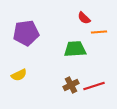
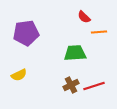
red semicircle: moved 1 px up
green trapezoid: moved 4 px down
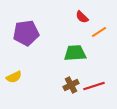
red semicircle: moved 2 px left
orange line: rotated 28 degrees counterclockwise
yellow semicircle: moved 5 px left, 2 px down
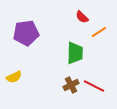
green trapezoid: rotated 95 degrees clockwise
red line: rotated 45 degrees clockwise
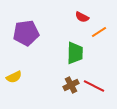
red semicircle: rotated 16 degrees counterclockwise
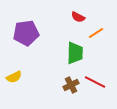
red semicircle: moved 4 px left
orange line: moved 3 px left, 1 px down
red line: moved 1 px right, 4 px up
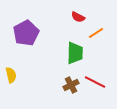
purple pentagon: rotated 20 degrees counterclockwise
yellow semicircle: moved 3 px left, 2 px up; rotated 77 degrees counterclockwise
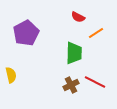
green trapezoid: moved 1 px left
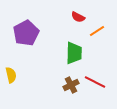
orange line: moved 1 px right, 2 px up
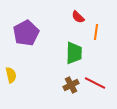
red semicircle: rotated 16 degrees clockwise
orange line: moved 1 px left, 1 px down; rotated 49 degrees counterclockwise
red line: moved 1 px down
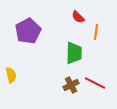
purple pentagon: moved 2 px right, 2 px up
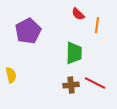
red semicircle: moved 3 px up
orange line: moved 1 px right, 7 px up
brown cross: rotated 21 degrees clockwise
